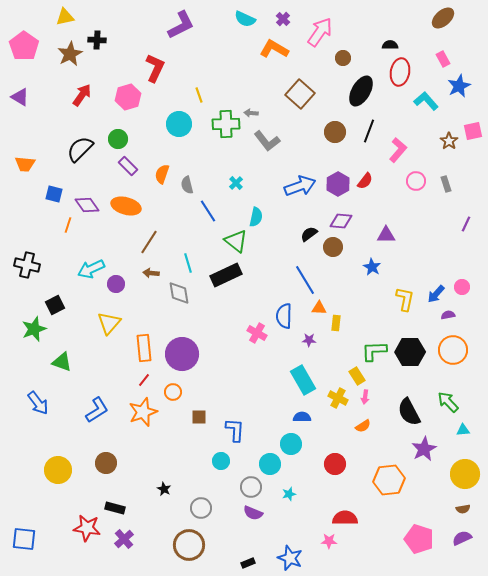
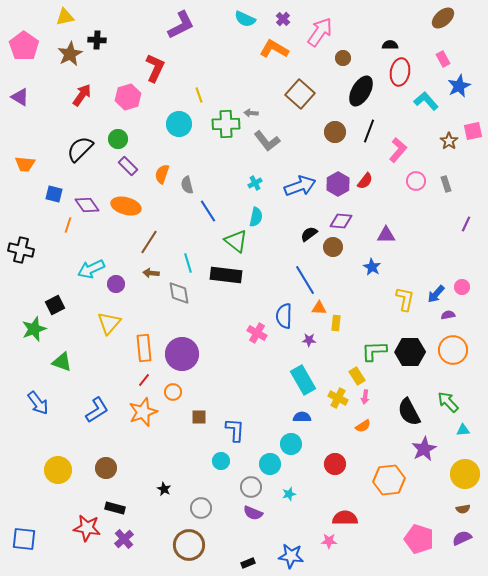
cyan cross at (236, 183): moved 19 px right; rotated 16 degrees clockwise
black cross at (27, 265): moved 6 px left, 15 px up
black rectangle at (226, 275): rotated 32 degrees clockwise
brown circle at (106, 463): moved 5 px down
blue star at (290, 558): moved 1 px right, 2 px up; rotated 15 degrees counterclockwise
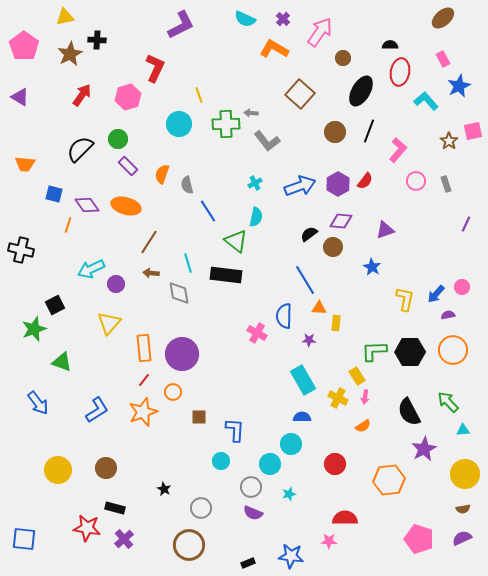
purple triangle at (386, 235): moved 1 px left, 5 px up; rotated 18 degrees counterclockwise
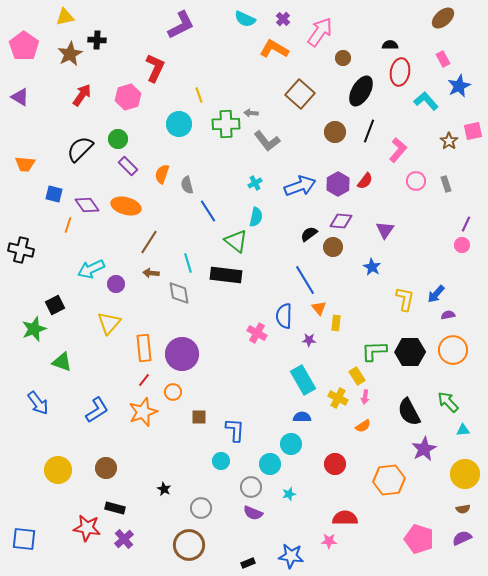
purple triangle at (385, 230): rotated 36 degrees counterclockwise
pink circle at (462, 287): moved 42 px up
orange triangle at (319, 308): rotated 49 degrees clockwise
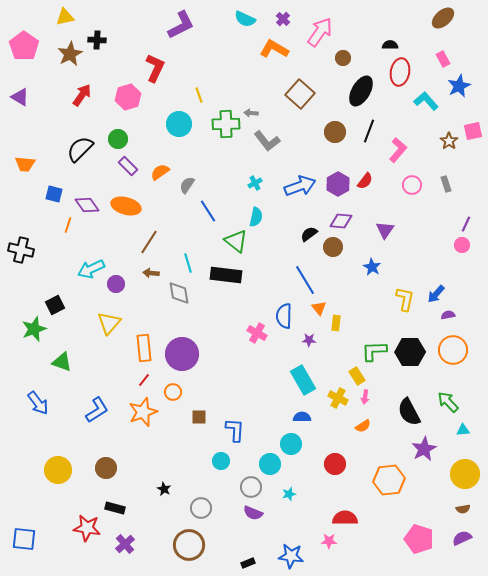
orange semicircle at (162, 174): moved 2 px left, 2 px up; rotated 36 degrees clockwise
pink circle at (416, 181): moved 4 px left, 4 px down
gray semicircle at (187, 185): rotated 48 degrees clockwise
purple cross at (124, 539): moved 1 px right, 5 px down
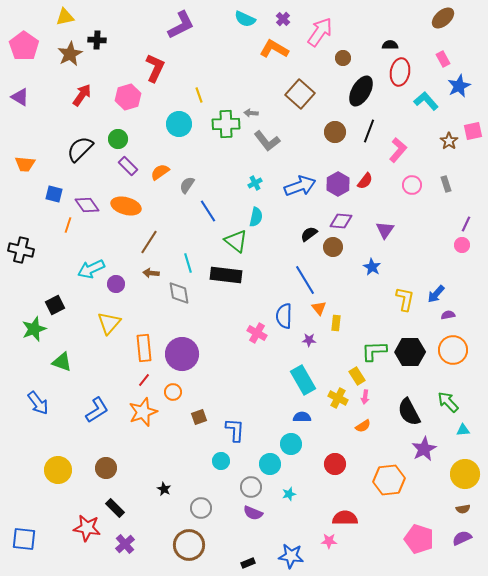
brown square at (199, 417): rotated 21 degrees counterclockwise
black rectangle at (115, 508): rotated 30 degrees clockwise
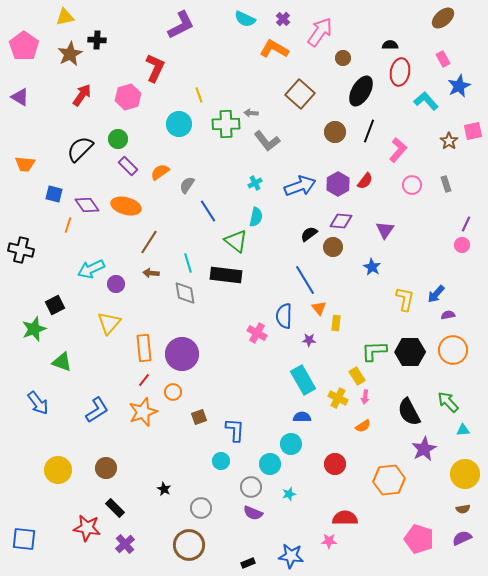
gray diamond at (179, 293): moved 6 px right
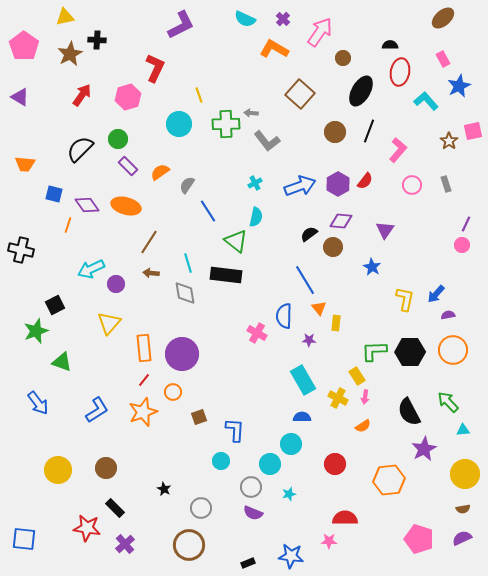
green star at (34, 329): moved 2 px right, 2 px down
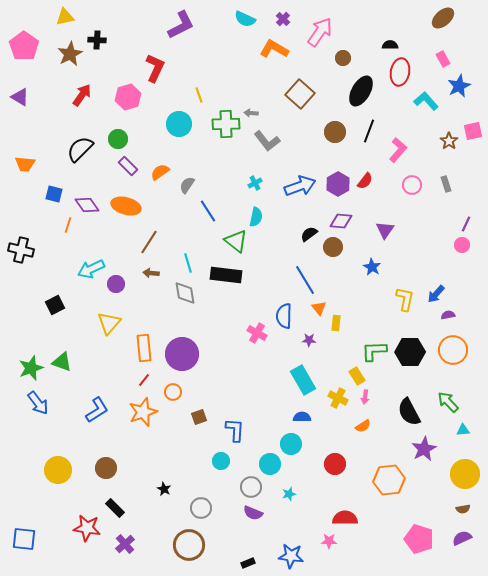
green star at (36, 331): moved 5 px left, 37 px down
